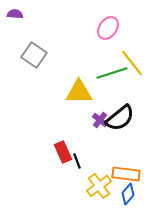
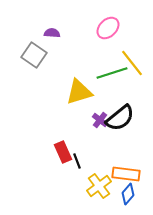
purple semicircle: moved 37 px right, 19 px down
pink ellipse: rotated 10 degrees clockwise
yellow triangle: rotated 16 degrees counterclockwise
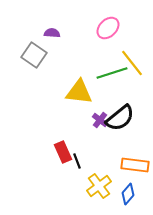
yellow triangle: rotated 24 degrees clockwise
orange rectangle: moved 9 px right, 9 px up
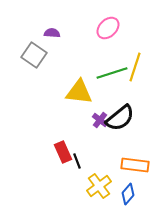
yellow line: moved 3 px right, 4 px down; rotated 56 degrees clockwise
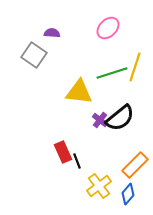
orange rectangle: rotated 52 degrees counterclockwise
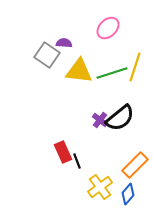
purple semicircle: moved 12 px right, 10 px down
gray square: moved 13 px right
yellow triangle: moved 21 px up
yellow cross: moved 1 px right, 1 px down
